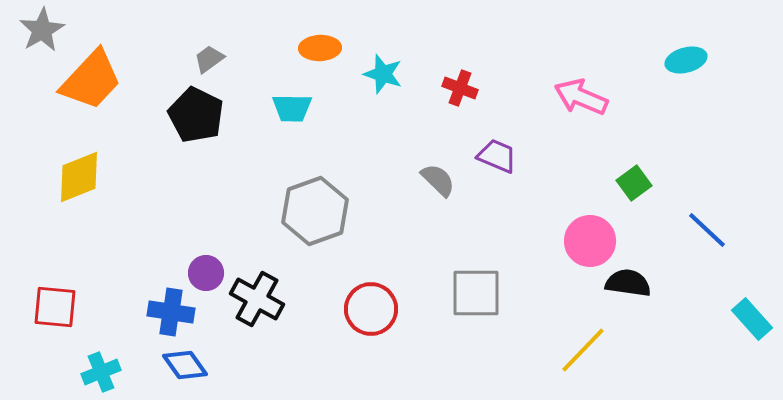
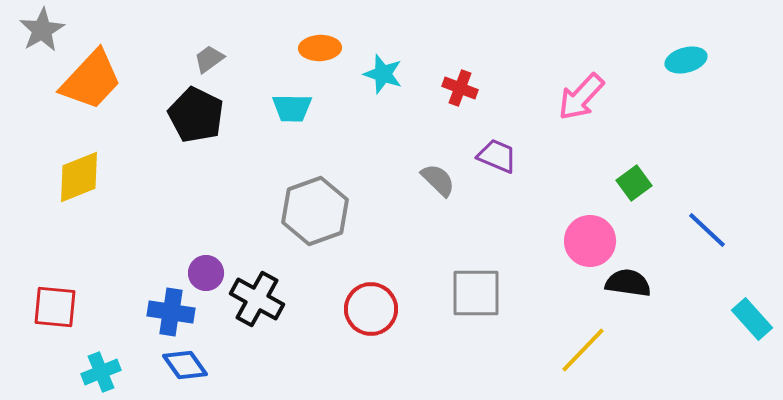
pink arrow: rotated 70 degrees counterclockwise
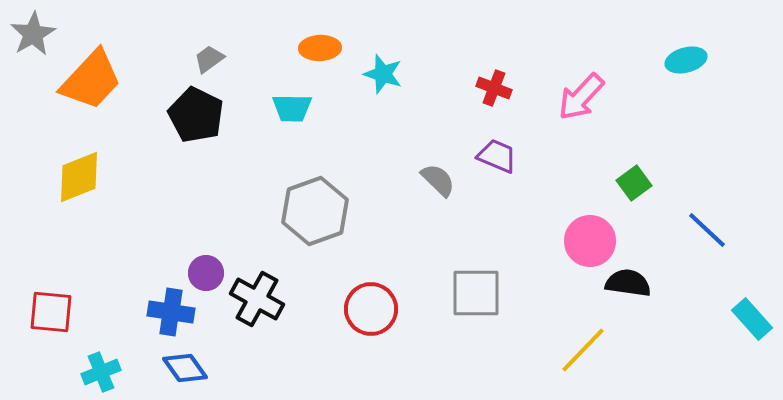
gray star: moved 9 px left, 4 px down
red cross: moved 34 px right
red square: moved 4 px left, 5 px down
blue diamond: moved 3 px down
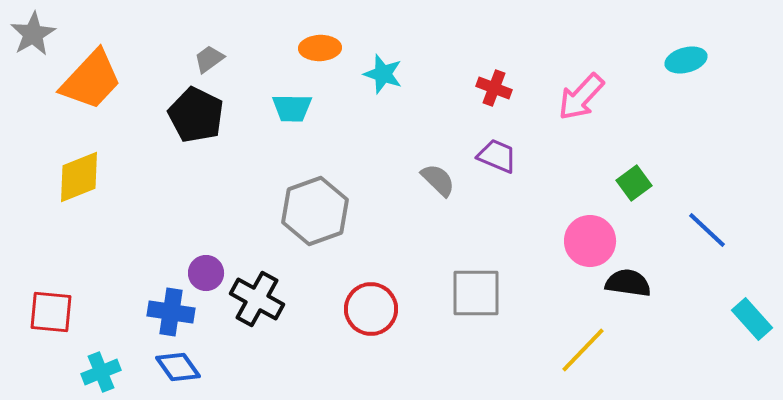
blue diamond: moved 7 px left, 1 px up
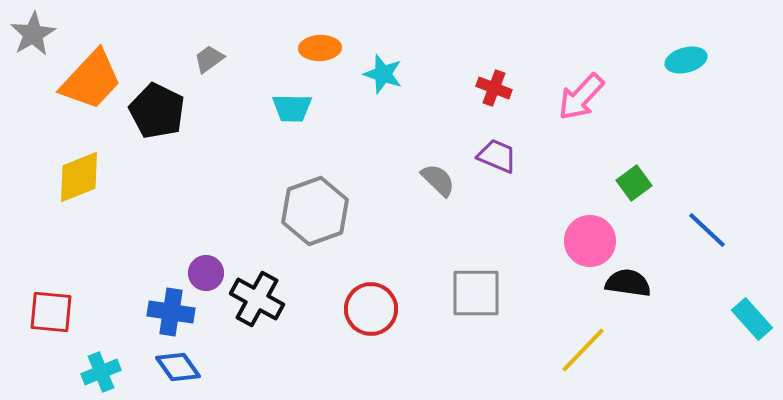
black pentagon: moved 39 px left, 4 px up
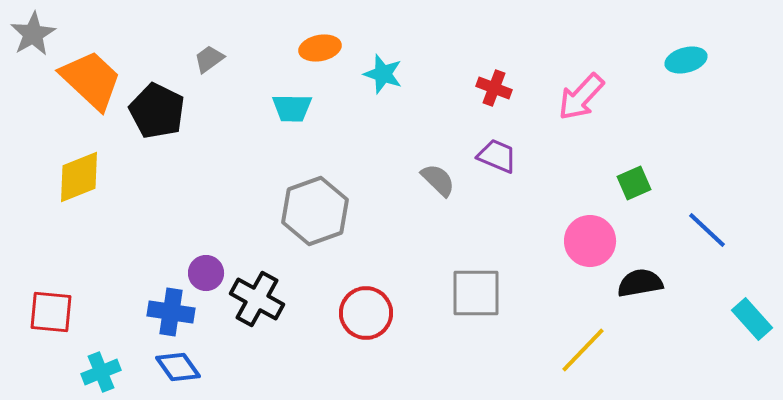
orange ellipse: rotated 9 degrees counterclockwise
orange trapezoid: rotated 90 degrees counterclockwise
green square: rotated 12 degrees clockwise
black semicircle: moved 12 px right; rotated 18 degrees counterclockwise
red circle: moved 5 px left, 4 px down
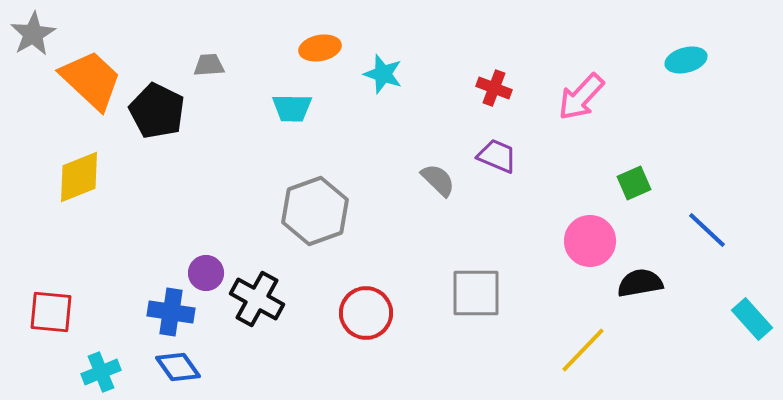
gray trapezoid: moved 6 px down; rotated 32 degrees clockwise
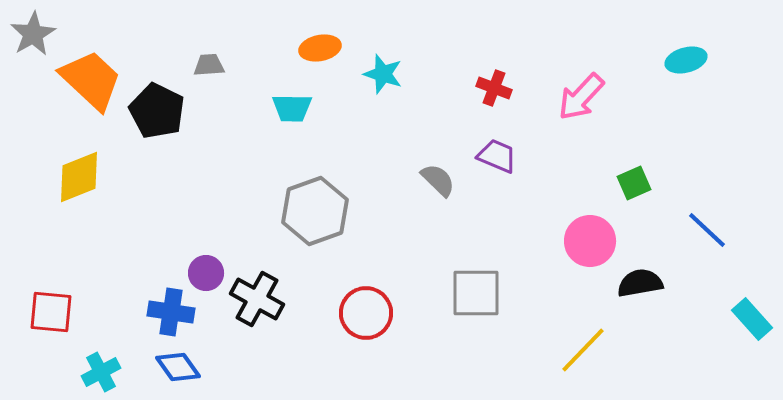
cyan cross: rotated 6 degrees counterclockwise
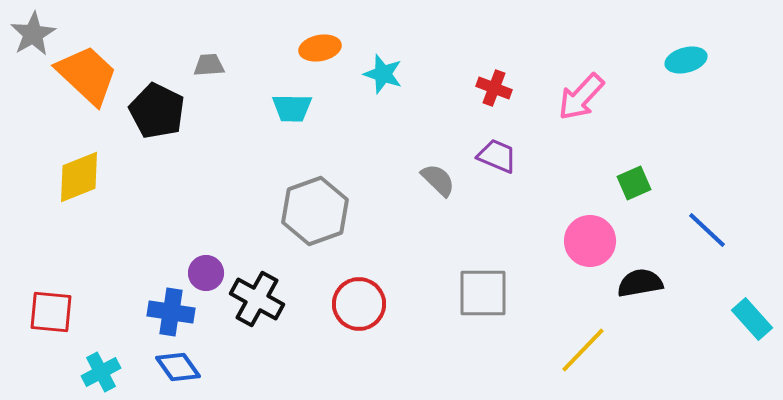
orange trapezoid: moved 4 px left, 5 px up
gray square: moved 7 px right
red circle: moved 7 px left, 9 px up
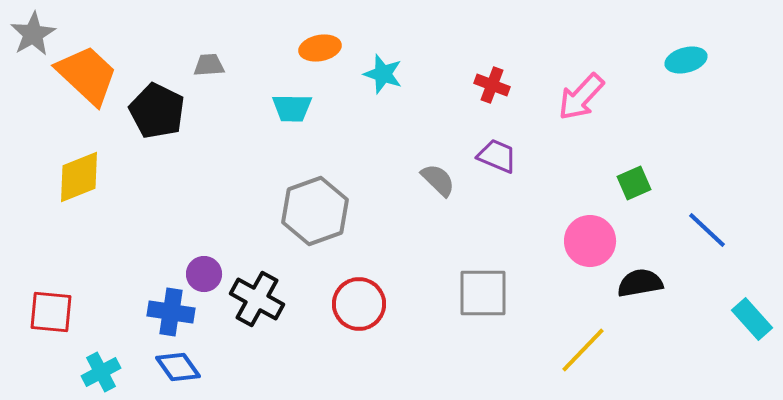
red cross: moved 2 px left, 3 px up
purple circle: moved 2 px left, 1 px down
